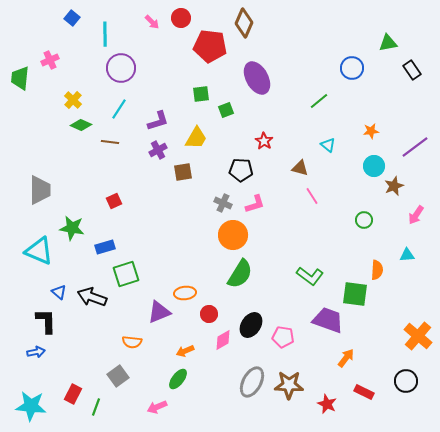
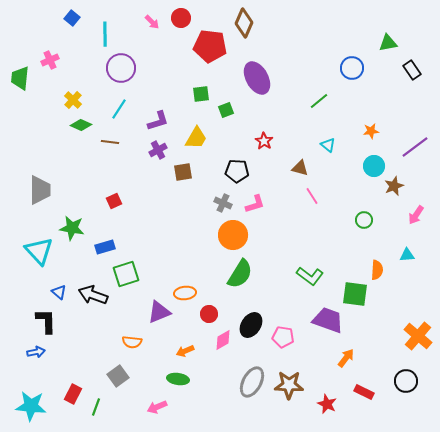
black pentagon at (241, 170): moved 4 px left, 1 px down
cyan triangle at (39, 251): rotated 24 degrees clockwise
black arrow at (92, 297): moved 1 px right, 2 px up
green ellipse at (178, 379): rotated 60 degrees clockwise
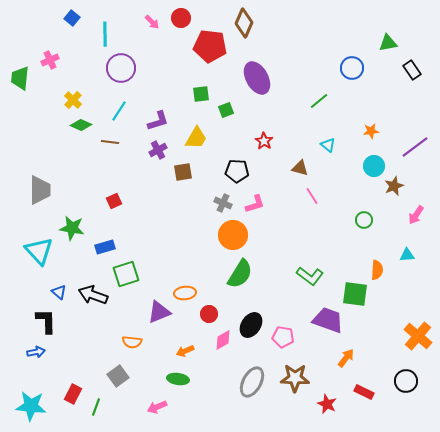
cyan line at (119, 109): moved 2 px down
brown star at (289, 385): moved 6 px right, 7 px up
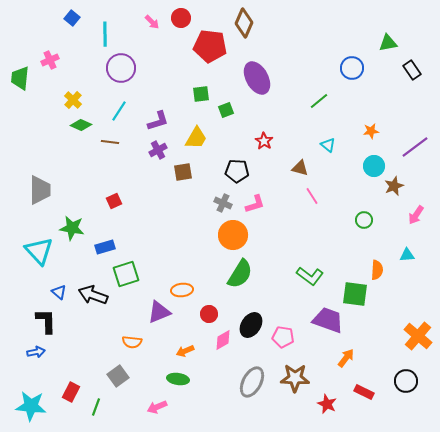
orange ellipse at (185, 293): moved 3 px left, 3 px up
red rectangle at (73, 394): moved 2 px left, 2 px up
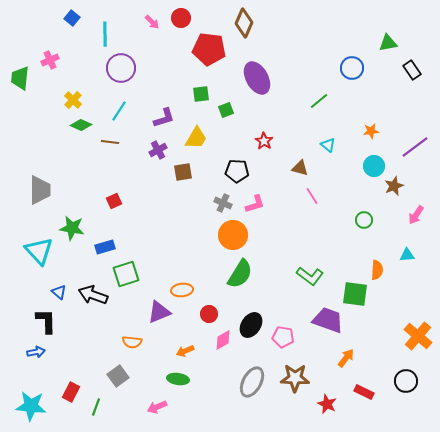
red pentagon at (210, 46): moved 1 px left, 3 px down
purple L-shape at (158, 121): moved 6 px right, 3 px up
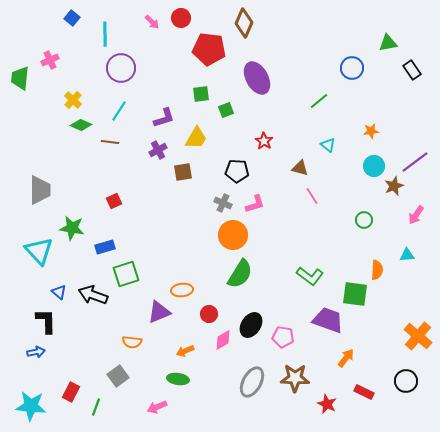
purple line at (415, 147): moved 15 px down
